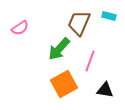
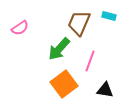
orange square: rotated 8 degrees counterclockwise
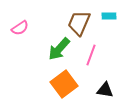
cyan rectangle: rotated 16 degrees counterclockwise
pink line: moved 1 px right, 6 px up
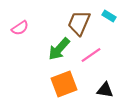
cyan rectangle: rotated 32 degrees clockwise
pink line: rotated 35 degrees clockwise
orange square: rotated 16 degrees clockwise
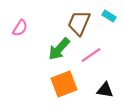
pink semicircle: rotated 24 degrees counterclockwise
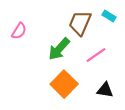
brown trapezoid: moved 1 px right
pink semicircle: moved 1 px left, 3 px down
pink line: moved 5 px right
orange square: rotated 24 degrees counterclockwise
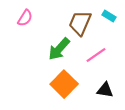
pink semicircle: moved 6 px right, 13 px up
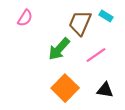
cyan rectangle: moved 3 px left
orange square: moved 1 px right, 4 px down
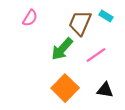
pink semicircle: moved 5 px right
green arrow: moved 3 px right
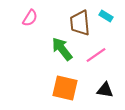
brown trapezoid: rotated 28 degrees counterclockwise
green arrow: rotated 100 degrees clockwise
orange square: rotated 32 degrees counterclockwise
